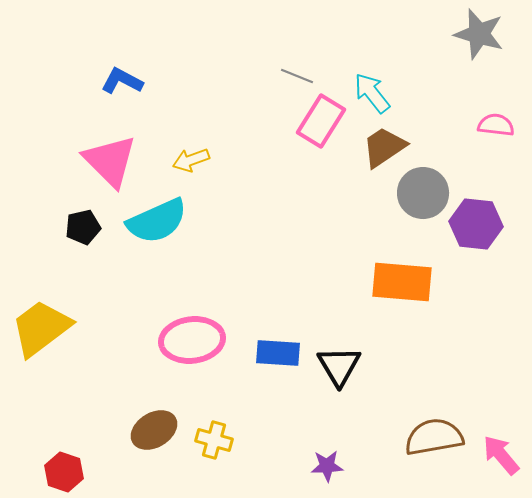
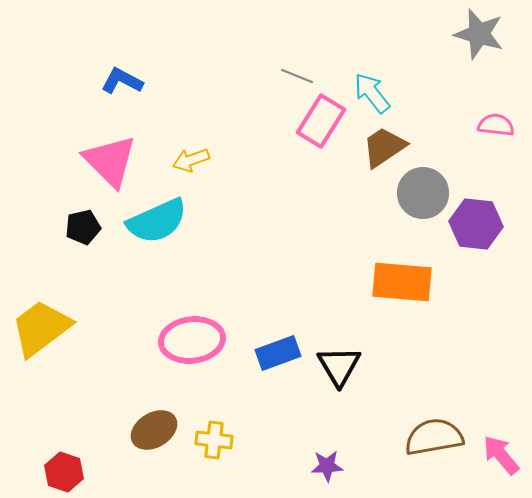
blue rectangle: rotated 24 degrees counterclockwise
yellow cross: rotated 9 degrees counterclockwise
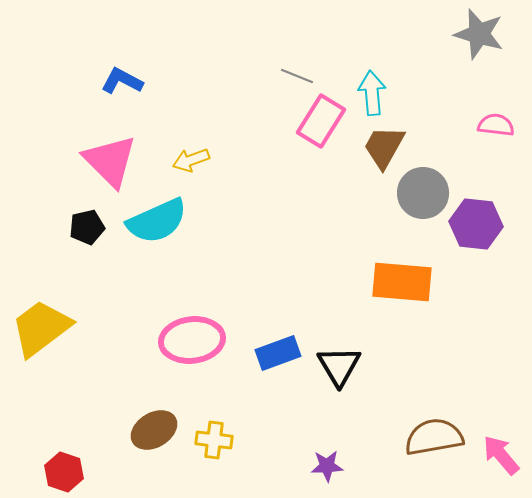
cyan arrow: rotated 33 degrees clockwise
brown trapezoid: rotated 27 degrees counterclockwise
black pentagon: moved 4 px right
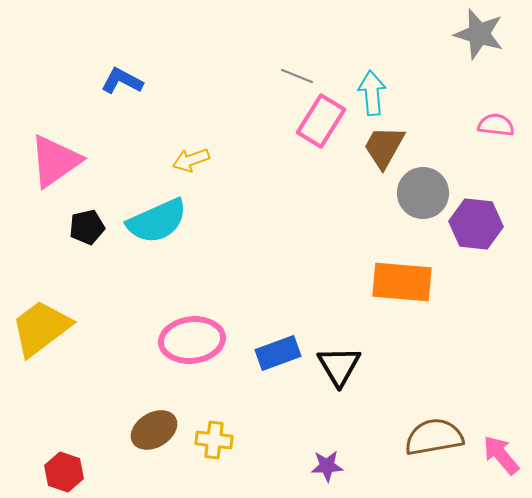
pink triangle: moved 55 px left; rotated 40 degrees clockwise
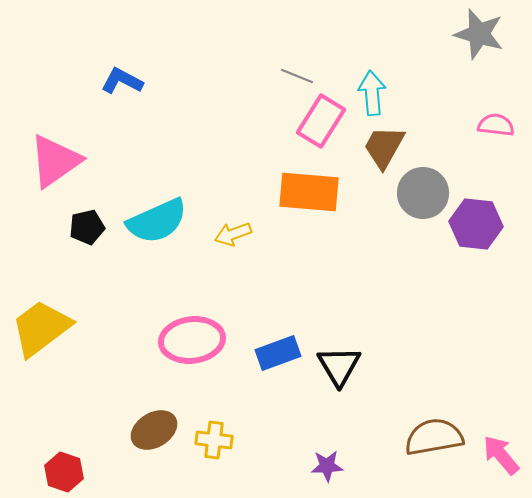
yellow arrow: moved 42 px right, 74 px down
orange rectangle: moved 93 px left, 90 px up
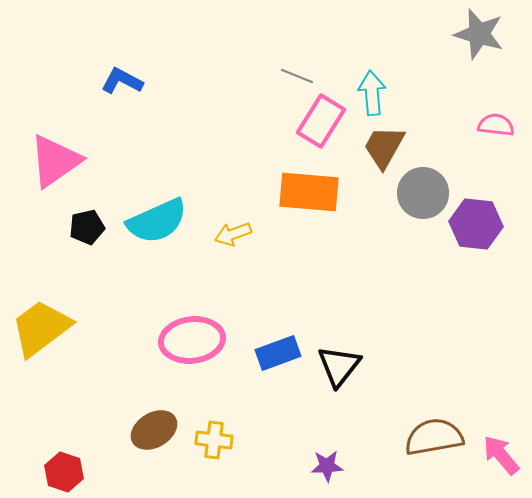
black triangle: rotated 9 degrees clockwise
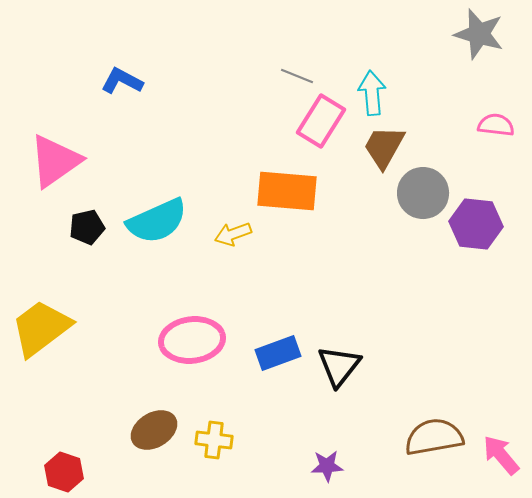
orange rectangle: moved 22 px left, 1 px up
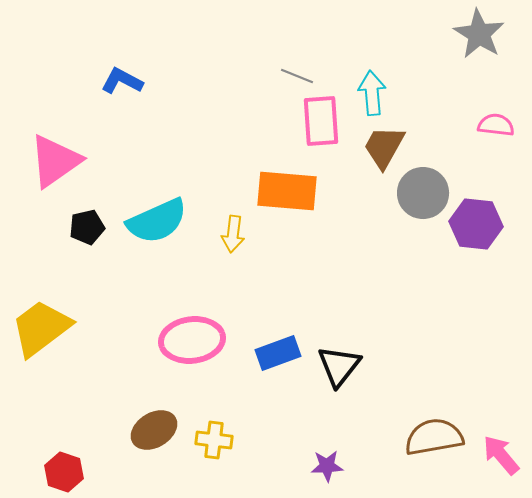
gray star: rotated 15 degrees clockwise
pink rectangle: rotated 36 degrees counterclockwise
yellow arrow: rotated 63 degrees counterclockwise
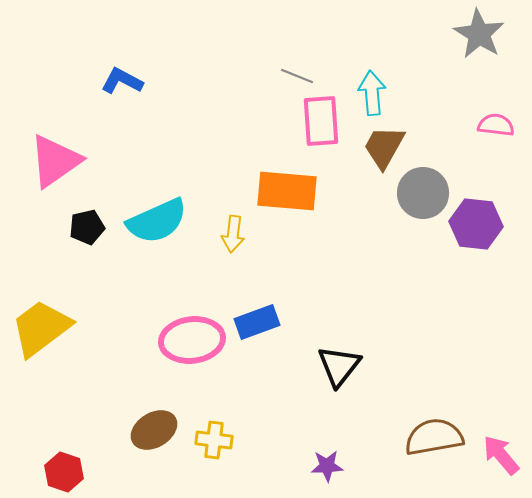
blue rectangle: moved 21 px left, 31 px up
